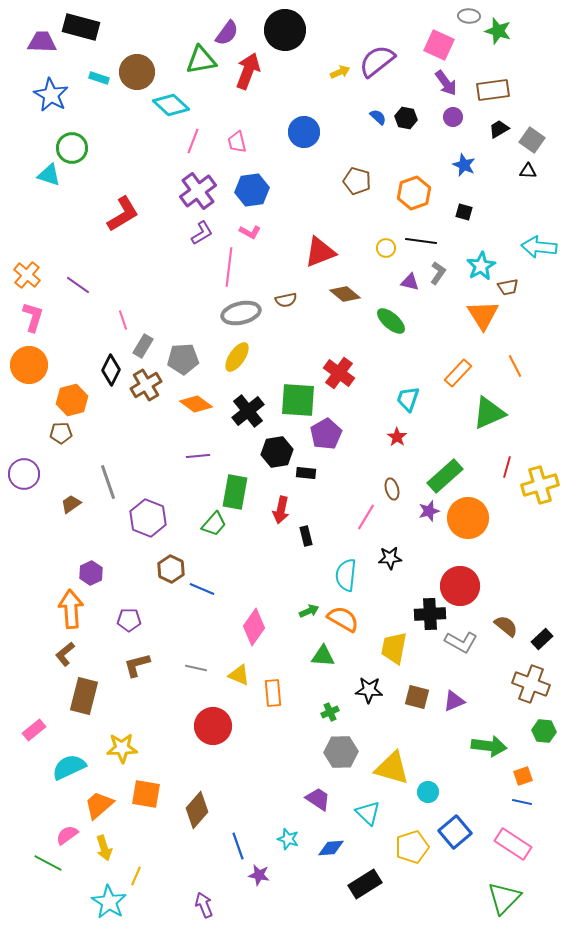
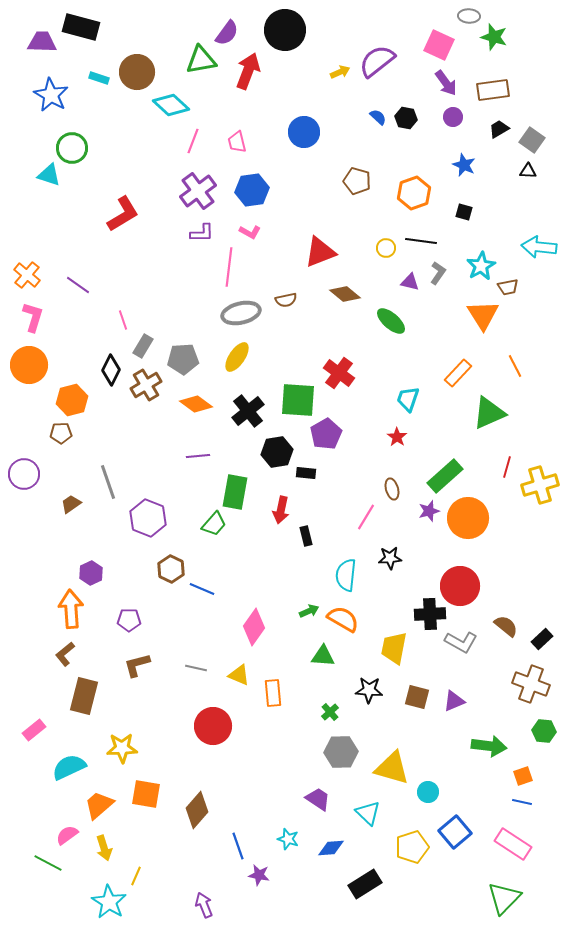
green star at (498, 31): moved 4 px left, 6 px down
purple L-shape at (202, 233): rotated 30 degrees clockwise
green cross at (330, 712): rotated 18 degrees counterclockwise
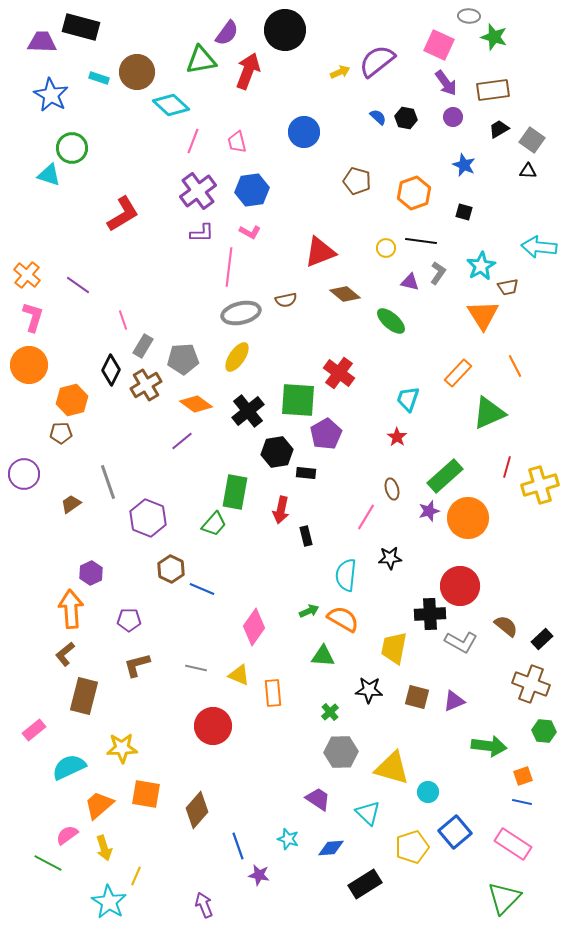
purple line at (198, 456): moved 16 px left, 15 px up; rotated 35 degrees counterclockwise
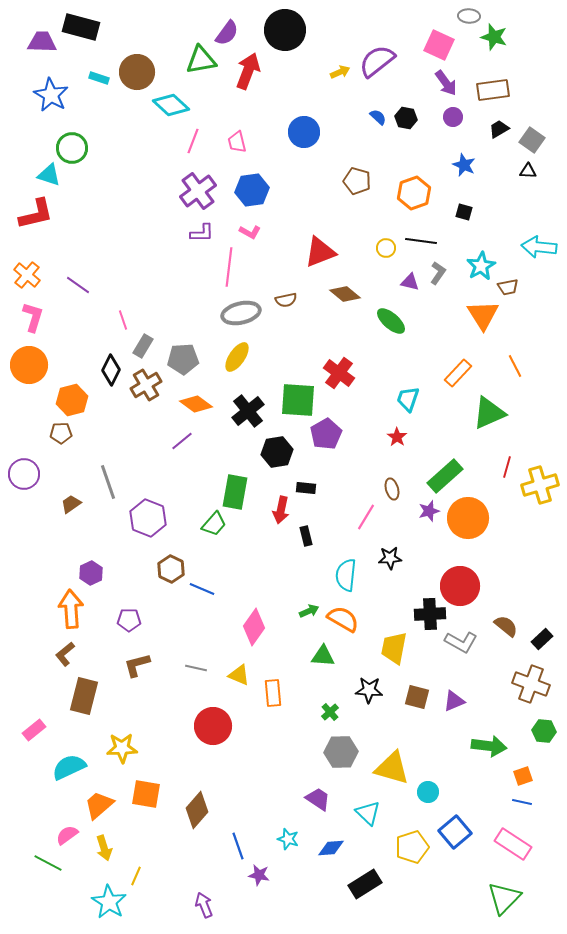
red L-shape at (123, 214): moved 87 px left; rotated 18 degrees clockwise
black rectangle at (306, 473): moved 15 px down
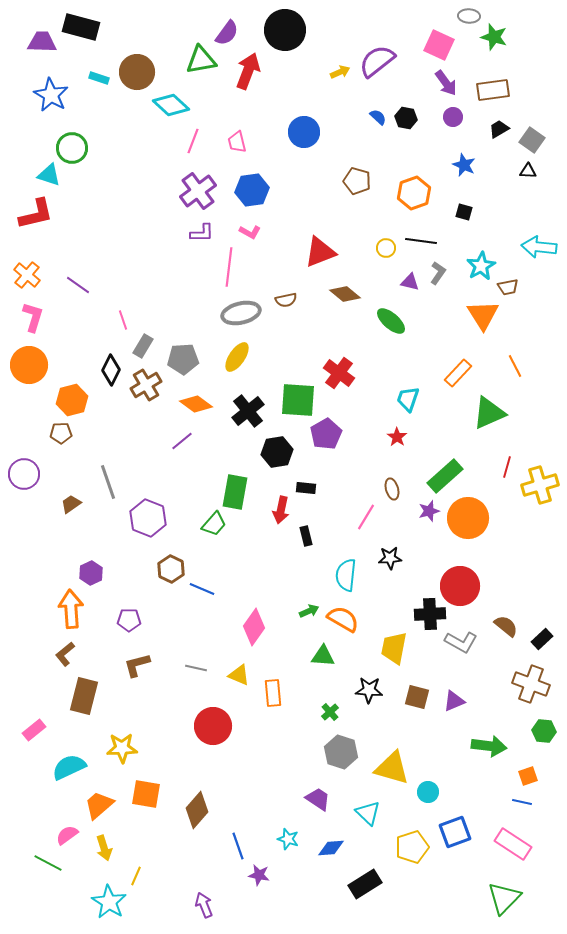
gray hexagon at (341, 752): rotated 20 degrees clockwise
orange square at (523, 776): moved 5 px right
blue square at (455, 832): rotated 20 degrees clockwise
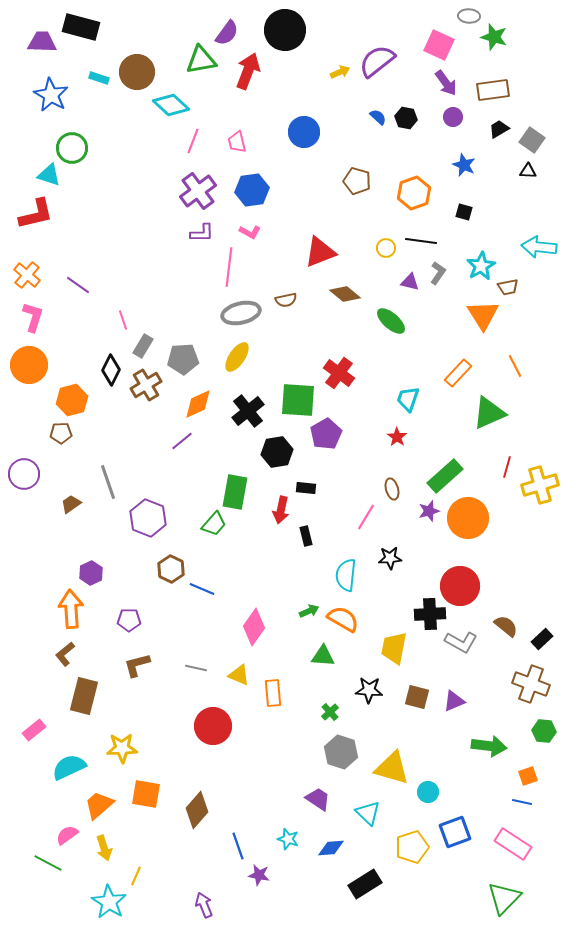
orange diamond at (196, 404): moved 2 px right; rotated 60 degrees counterclockwise
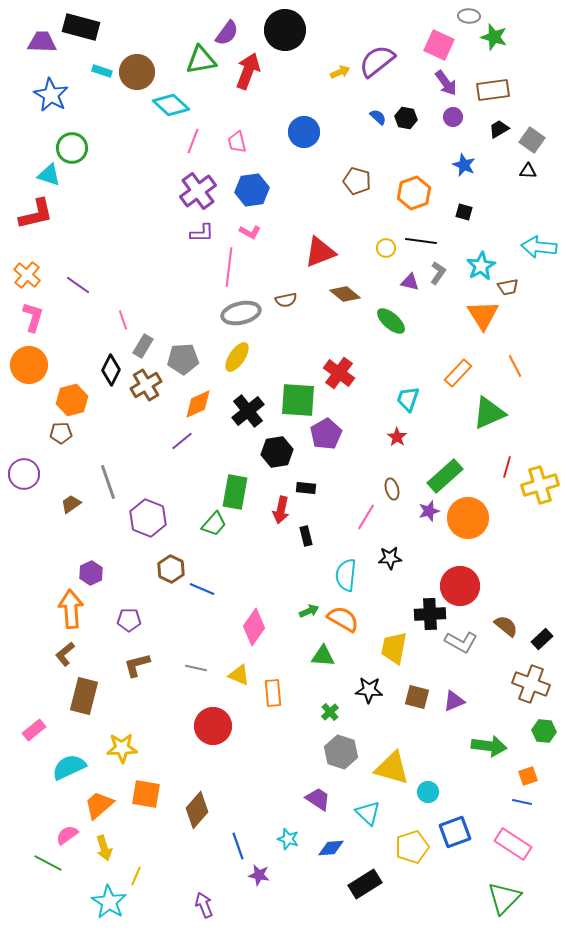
cyan rectangle at (99, 78): moved 3 px right, 7 px up
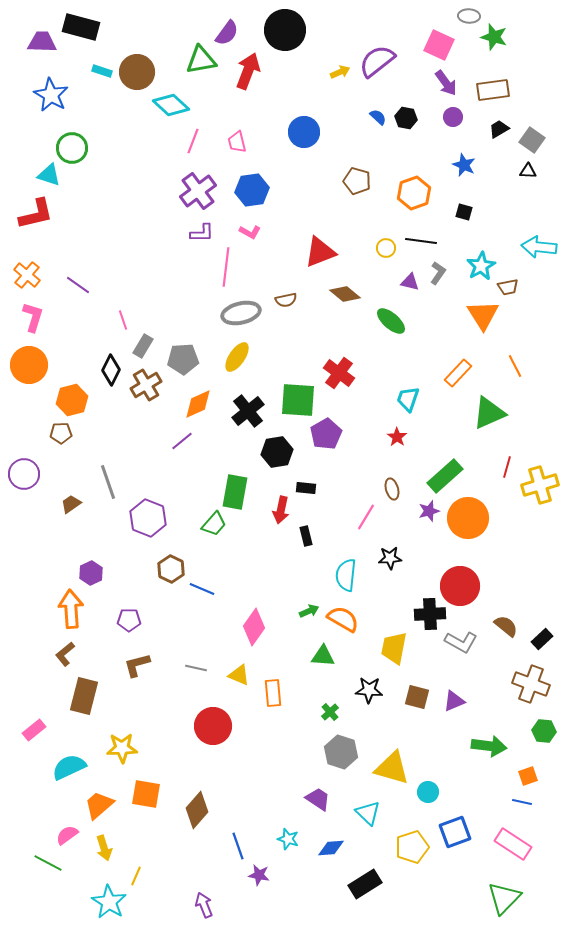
pink line at (229, 267): moved 3 px left
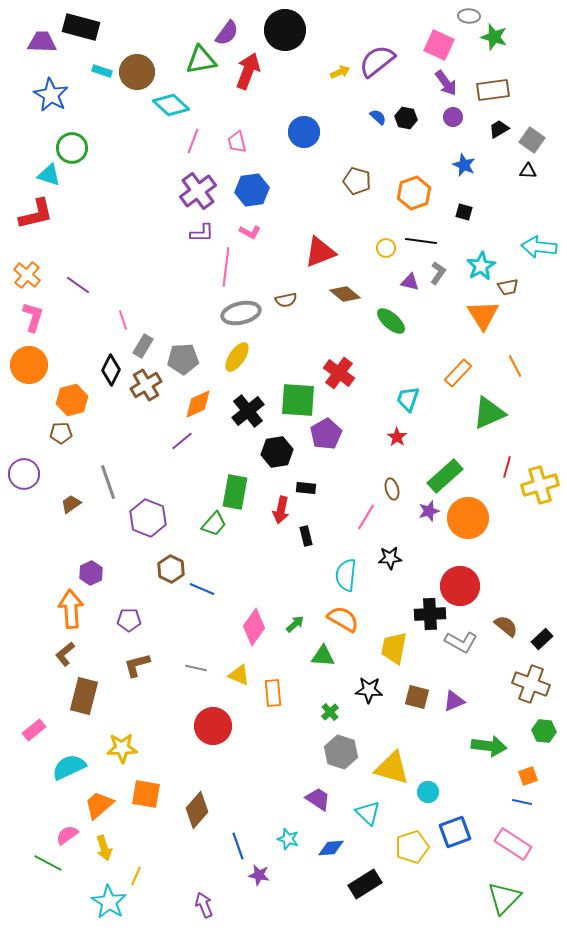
green arrow at (309, 611): moved 14 px left, 13 px down; rotated 18 degrees counterclockwise
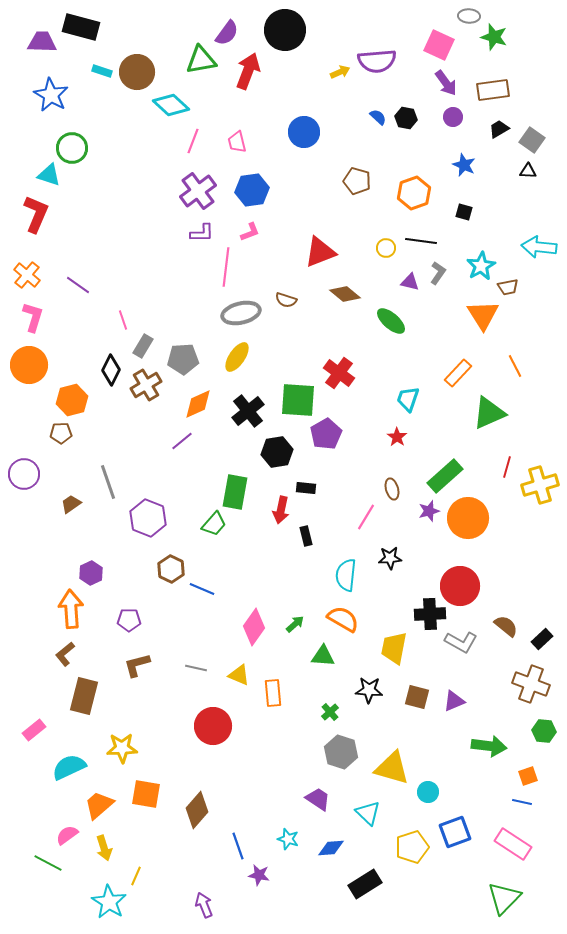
purple semicircle at (377, 61): rotated 147 degrees counterclockwise
red L-shape at (36, 214): rotated 54 degrees counterclockwise
pink L-shape at (250, 232): rotated 50 degrees counterclockwise
brown semicircle at (286, 300): rotated 30 degrees clockwise
